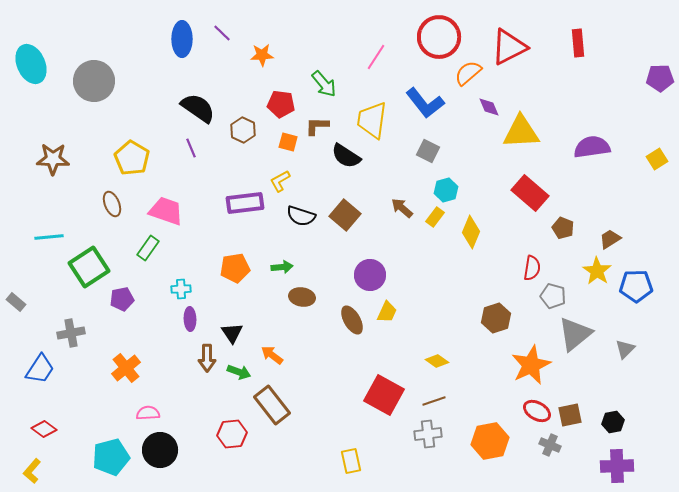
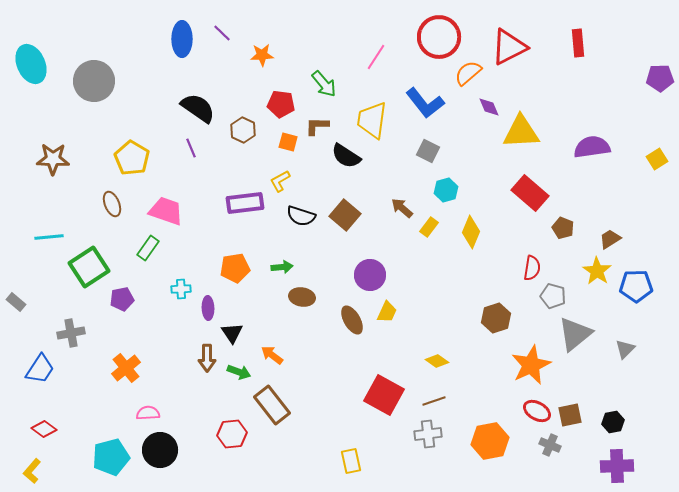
yellow rectangle at (435, 217): moved 6 px left, 10 px down
purple ellipse at (190, 319): moved 18 px right, 11 px up
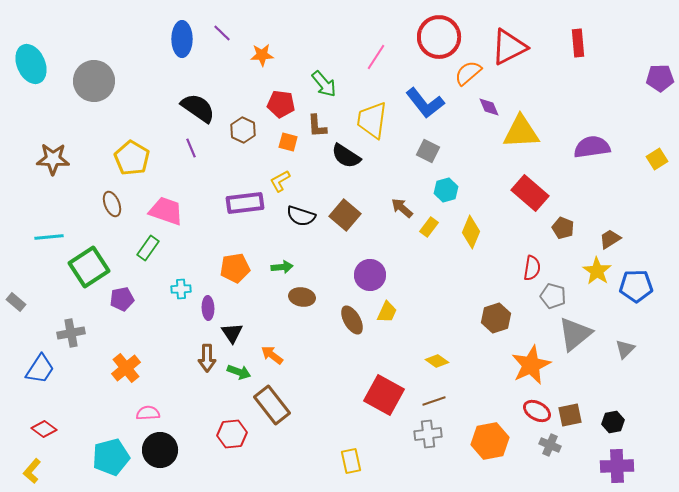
brown L-shape at (317, 126): rotated 95 degrees counterclockwise
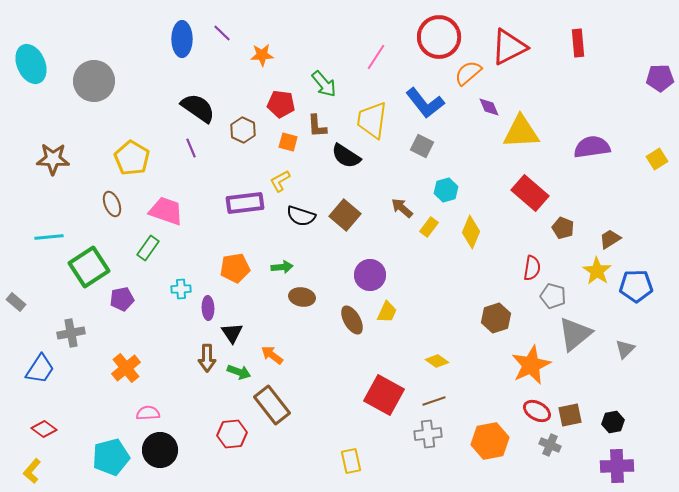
gray square at (428, 151): moved 6 px left, 5 px up
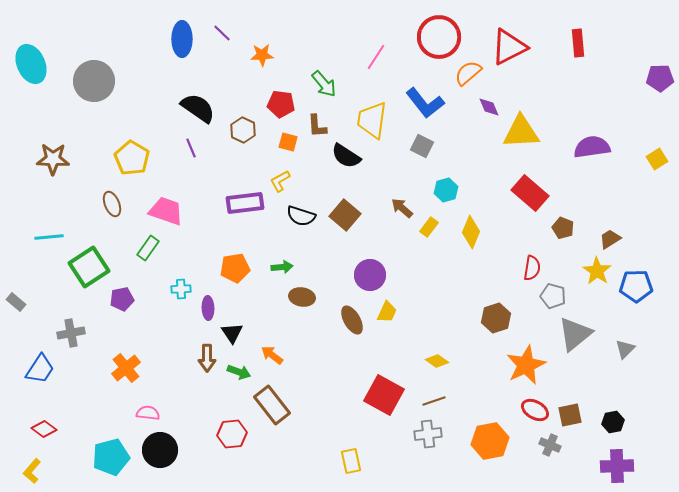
orange star at (531, 365): moved 5 px left
red ellipse at (537, 411): moved 2 px left, 1 px up
pink semicircle at (148, 413): rotated 10 degrees clockwise
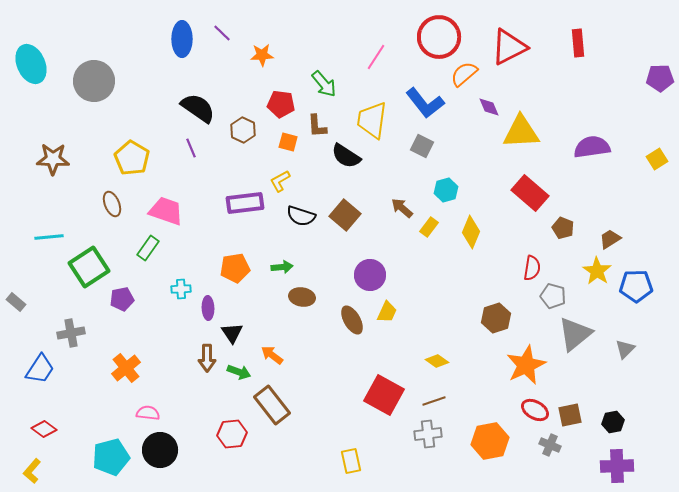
orange semicircle at (468, 73): moved 4 px left, 1 px down
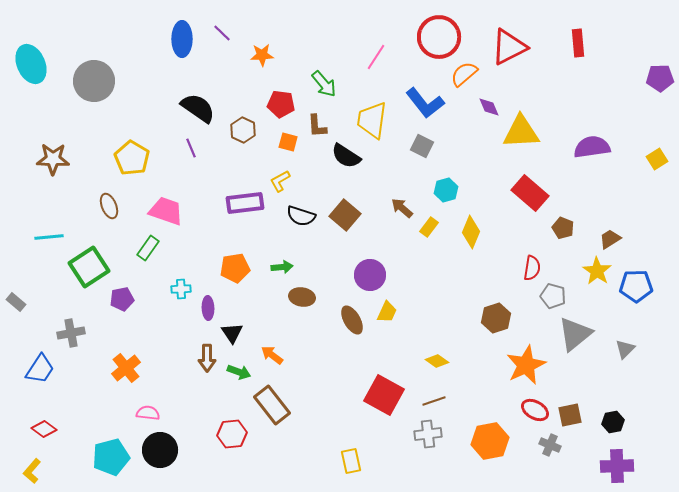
brown ellipse at (112, 204): moved 3 px left, 2 px down
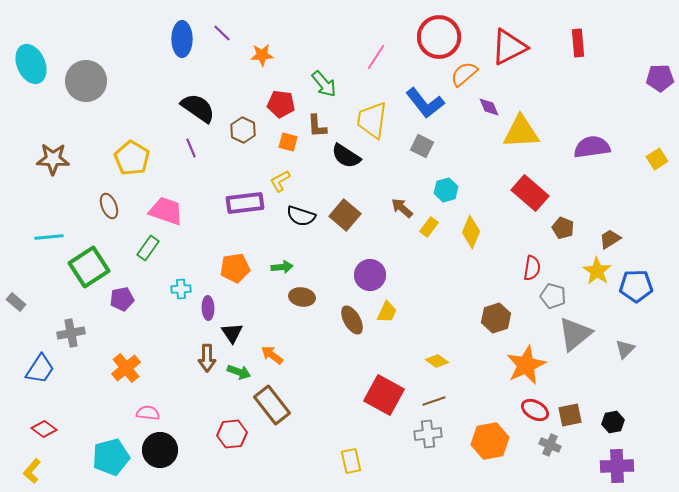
gray circle at (94, 81): moved 8 px left
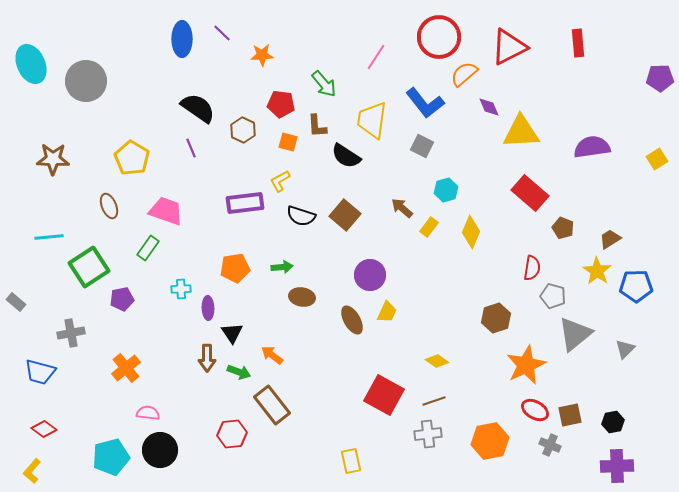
blue trapezoid at (40, 369): moved 3 px down; rotated 72 degrees clockwise
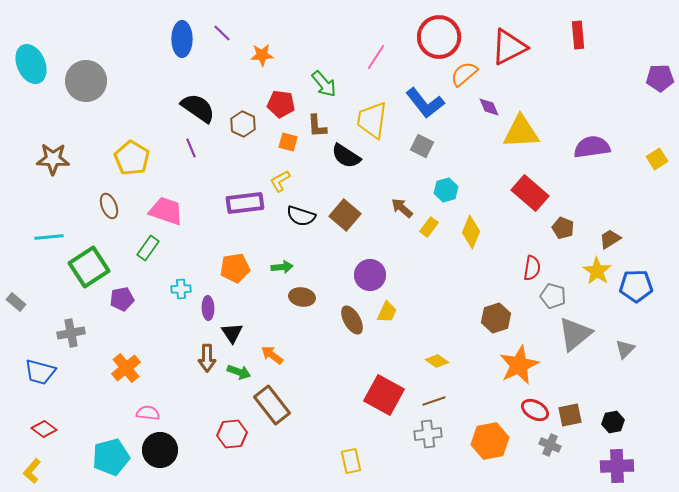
red rectangle at (578, 43): moved 8 px up
brown hexagon at (243, 130): moved 6 px up
orange star at (526, 365): moved 7 px left
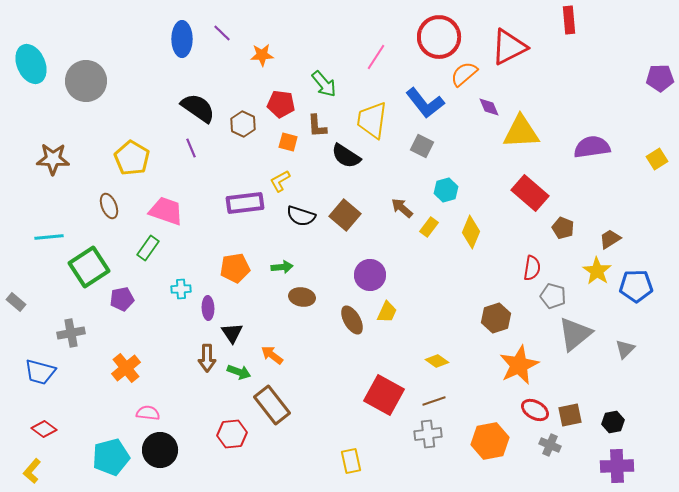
red rectangle at (578, 35): moved 9 px left, 15 px up
